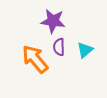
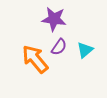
purple star: moved 1 px right, 2 px up
purple semicircle: rotated 144 degrees counterclockwise
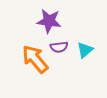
purple star: moved 5 px left, 2 px down
purple semicircle: rotated 48 degrees clockwise
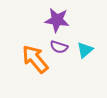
purple star: moved 8 px right, 1 px up
purple semicircle: rotated 24 degrees clockwise
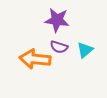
orange arrow: rotated 44 degrees counterclockwise
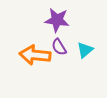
purple semicircle: rotated 42 degrees clockwise
orange arrow: moved 4 px up
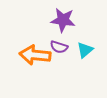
purple star: moved 6 px right
purple semicircle: rotated 42 degrees counterclockwise
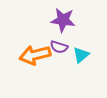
cyan triangle: moved 4 px left, 5 px down
orange arrow: rotated 20 degrees counterclockwise
